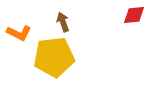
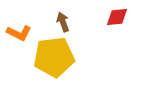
red diamond: moved 17 px left, 2 px down
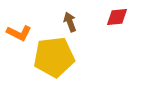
brown arrow: moved 7 px right
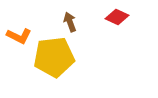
red diamond: rotated 30 degrees clockwise
orange L-shape: moved 3 px down
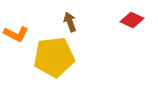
red diamond: moved 15 px right, 3 px down
orange L-shape: moved 3 px left, 2 px up
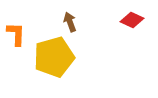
orange L-shape: rotated 115 degrees counterclockwise
yellow pentagon: rotated 9 degrees counterclockwise
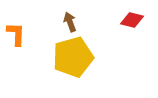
red diamond: rotated 10 degrees counterclockwise
yellow pentagon: moved 19 px right
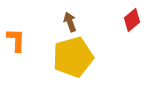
red diamond: rotated 55 degrees counterclockwise
orange L-shape: moved 6 px down
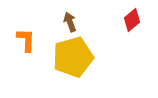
orange L-shape: moved 10 px right
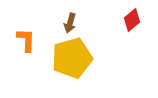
brown arrow: moved 1 px down; rotated 144 degrees counterclockwise
yellow pentagon: moved 1 px left, 1 px down
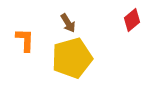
brown arrow: moved 2 px left; rotated 48 degrees counterclockwise
orange L-shape: moved 1 px left
